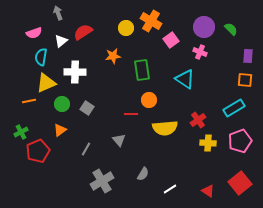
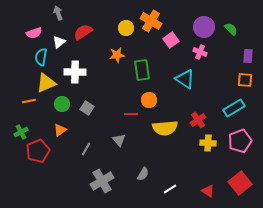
white triangle: moved 2 px left, 1 px down
orange star: moved 4 px right, 1 px up
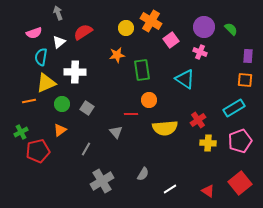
gray triangle: moved 3 px left, 8 px up
red pentagon: rotated 10 degrees clockwise
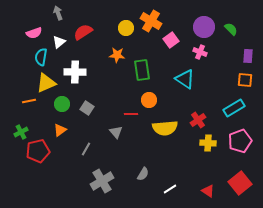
orange star: rotated 14 degrees clockwise
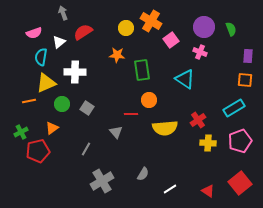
gray arrow: moved 5 px right
green semicircle: rotated 24 degrees clockwise
orange triangle: moved 8 px left, 2 px up
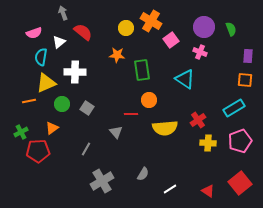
red semicircle: rotated 72 degrees clockwise
red pentagon: rotated 10 degrees clockwise
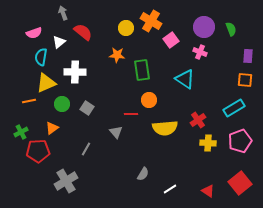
gray cross: moved 36 px left
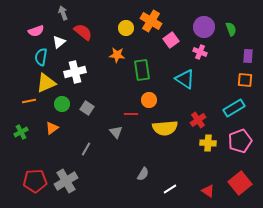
pink semicircle: moved 2 px right, 2 px up
white cross: rotated 15 degrees counterclockwise
red pentagon: moved 3 px left, 30 px down
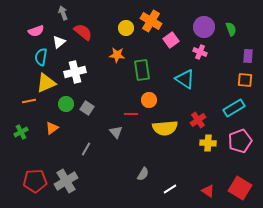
green circle: moved 4 px right
red square: moved 5 px down; rotated 20 degrees counterclockwise
